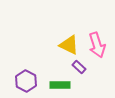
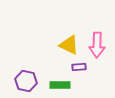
pink arrow: rotated 20 degrees clockwise
purple rectangle: rotated 48 degrees counterclockwise
purple hexagon: rotated 15 degrees counterclockwise
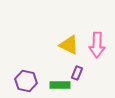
purple rectangle: moved 2 px left, 6 px down; rotated 64 degrees counterclockwise
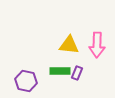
yellow triangle: rotated 20 degrees counterclockwise
green rectangle: moved 14 px up
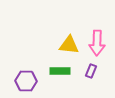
pink arrow: moved 2 px up
purple rectangle: moved 14 px right, 2 px up
purple hexagon: rotated 10 degrees counterclockwise
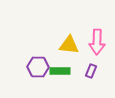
pink arrow: moved 1 px up
purple hexagon: moved 12 px right, 14 px up
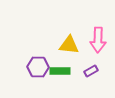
pink arrow: moved 1 px right, 2 px up
purple rectangle: rotated 40 degrees clockwise
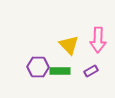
yellow triangle: rotated 40 degrees clockwise
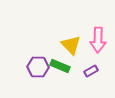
yellow triangle: moved 2 px right
green rectangle: moved 5 px up; rotated 24 degrees clockwise
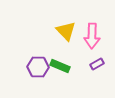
pink arrow: moved 6 px left, 4 px up
yellow triangle: moved 5 px left, 14 px up
purple rectangle: moved 6 px right, 7 px up
